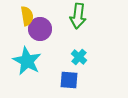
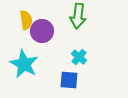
yellow semicircle: moved 1 px left, 4 px down
purple circle: moved 2 px right, 2 px down
cyan star: moved 3 px left, 3 px down
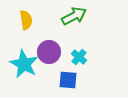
green arrow: moved 4 px left; rotated 125 degrees counterclockwise
purple circle: moved 7 px right, 21 px down
blue square: moved 1 px left
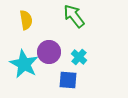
green arrow: rotated 100 degrees counterclockwise
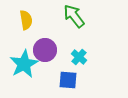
purple circle: moved 4 px left, 2 px up
cyan star: rotated 16 degrees clockwise
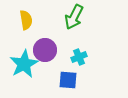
green arrow: moved 1 px down; rotated 115 degrees counterclockwise
cyan cross: rotated 28 degrees clockwise
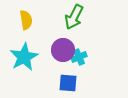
purple circle: moved 18 px right
cyan star: moved 7 px up
blue square: moved 3 px down
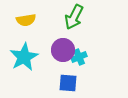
yellow semicircle: rotated 90 degrees clockwise
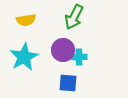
cyan cross: rotated 21 degrees clockwise
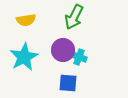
cyan cross: rotated 21 degrees clockwise
